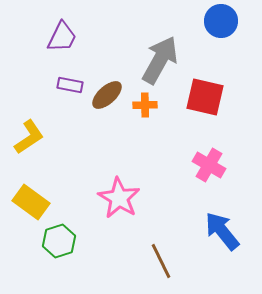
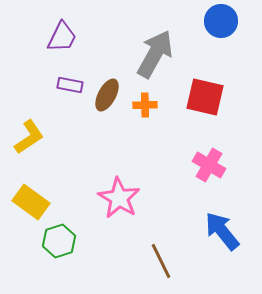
gray arrow: moved 5 px left, 6 px up
brown ellipse: rotated 20 degrees counterclockwise
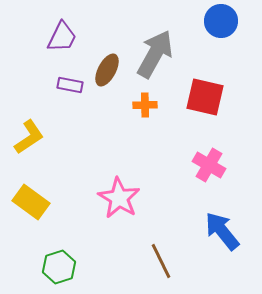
brown ellipse: moved 25 px up
green hexagon: moved 26 px down
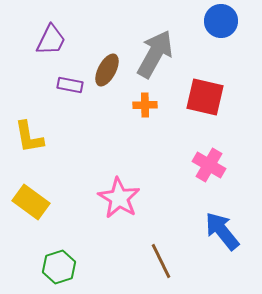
purple trapezoid: moved 11 px left, 3 px down
yellow L-shape: rotated 114 degrees clockwise
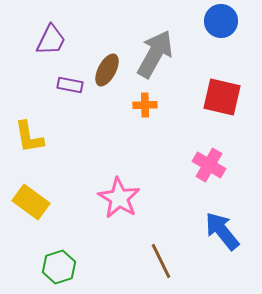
red square: moved 17 px right
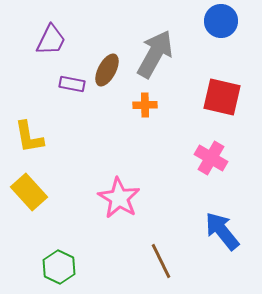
purple rectangle: moved 2 px right, 1 px up
pink cross: moved 2 px right, 7 px up
yellow rectangle: moved 2 px left, 10 px up; rotated 12 degrees clockwise
green hexagon: rotated 16 degrees counterclockwise
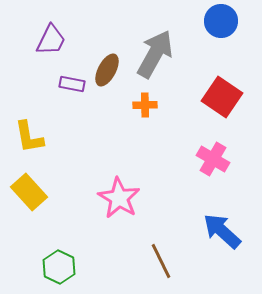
red square: rotated 21 degrees clockwise
pink cross: moved 2 px right, 1 px down
blue arrow: rotated 9 degrees counterclockwise
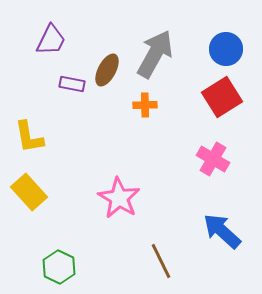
blue circle: moved 5 px right, 28 px down
red square: rotated 24 degrees clockwise
